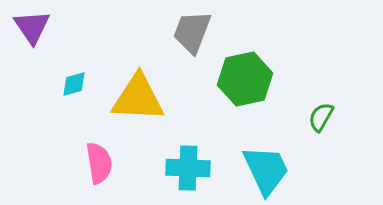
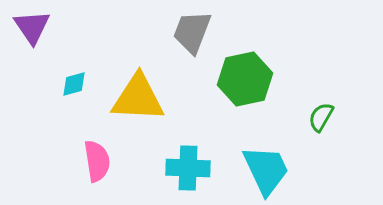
pink semicircle: moved 2 px left, 2 px up
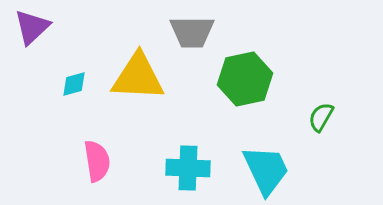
purple triangle: rotated 21 degrees clockwise
gray trapezoid: rotated 111 degrees counterclockwise
yellow triangle: moved 21 px up
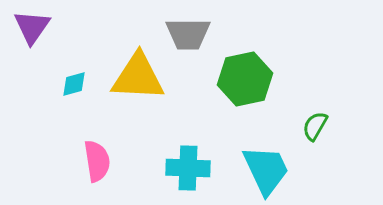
purple triangle: rotated 12 degrees counterclockwise
gray trapezoid: moved 4 px left, 2 px down
green semicircle: moved 6 px left, 9 px down
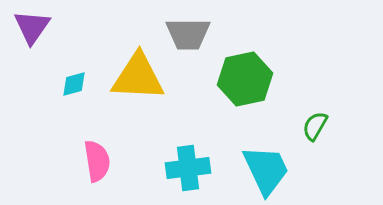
cyan cross: rotated 9 degrees counterclockwise
